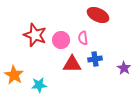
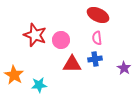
pink semicircle: moved 14 px right
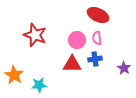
pink circle: moved 16 px right
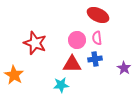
red star: moved 8 px down
cyan star: moved 22 px right
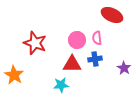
red ellipse: moved 14 px right
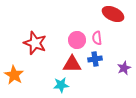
red ellipse: moved 1 px right, 1 px up
purple star: rotated 16 degrees clockwise
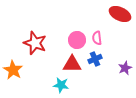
red ellipse: moved 7 px right
blue cross: rotated 16 degrees counterclockwise
purple star: moved 1 px right
orange star: moved 1 px left, 5 px up
cyan star: rotated 14 degrees clockwise
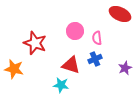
pink circle: moved 2 px left, 9 px up
red triangle: moved 1 px left, 1 px down; rotated 18 degrees clockwise
orange star: moved 1 px right, 1 px up; rotated 18 degrees counterclockwise
